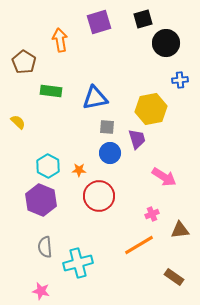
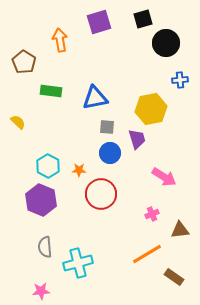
red circle: moved 2 px right, 2 px up
orange line: moved 8 px right, 9 px down
pink star: rotated 18 degrees counterclockwise
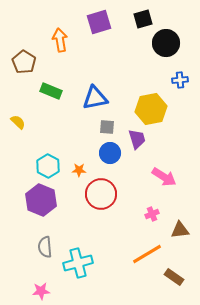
green rectangle: rotated 15 degrees clockwise
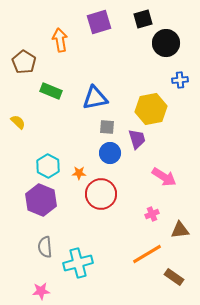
orange star: moved 3 px down
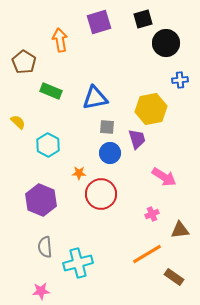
cyan hexagon: moved 21 px up
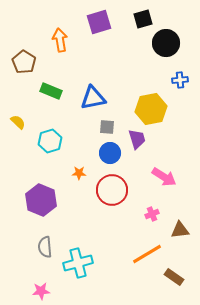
blue triangle: moved 2 px left
cyan hexagon: moved 2 px right, 4 px up; rotated 15 degrees clockwise
red circle: moved 11 px right, 4 px up
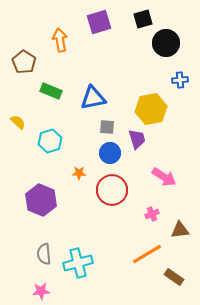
gray semicircle: moved 1 px left, 7 px down
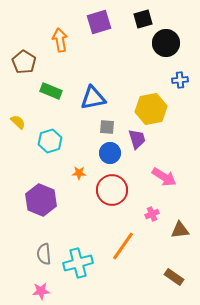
orange line: moved 24 px left, 8 px up; rotated 24 degrees counterclockwise
